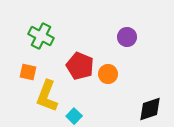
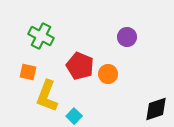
black diamond: moved 6 px right
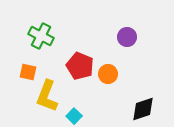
black diamond: moved 13 px left
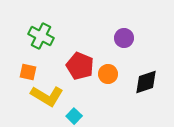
purple circle: moved 3 px left, 1 px down
yellow L-shape: rotated 80 degrees counterclockwise
black diamond: moved 3 px right, 27 px up
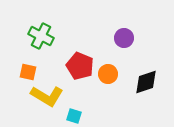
cyan square: rotated 28 degrees counterclockwise
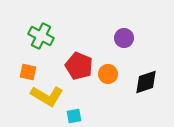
red pentagon: moved 1 px left
cyan square: rotated 28 degrees counterclockwise
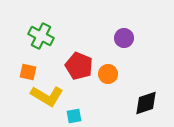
black diamond: moved 21 px down
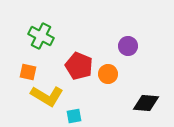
purple circle: moved 4 px right, 8 px down
black diamond: rotated 24 degrees clockwise
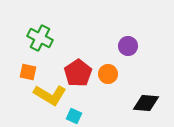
green cross: moved 1 px left, 2 px down
red pentagon: moved 1 px left, 7 px down; rotated 16 degrees clockwise
yellow L-shape: moved 3 px right, 1 px up
cyan square: rotated 35 degrees clockwise
